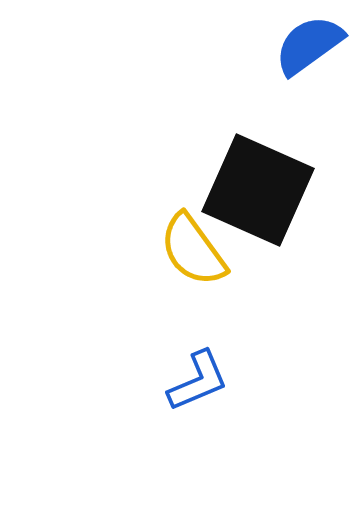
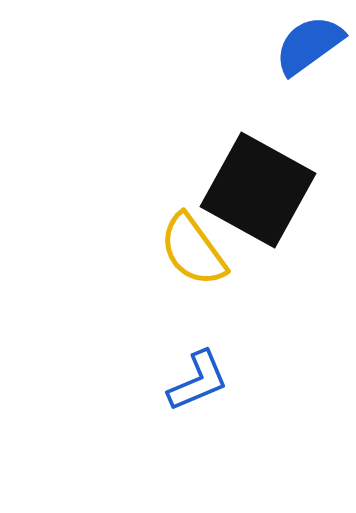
black square: rotated 5 degrees clockwise
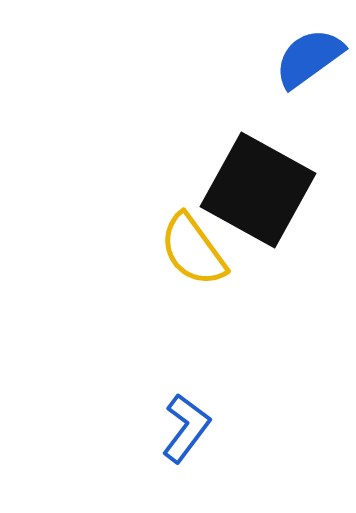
blue semicircle: moved 13 px down
blue L-shape: moved 12 px left, 47 px down; rotated 30 degrees counterclockwise
